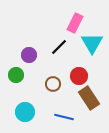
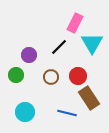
red circle: moved 1 px left
brown circle: moved 2 px left, 7 px up
blue line: moved 3 px right, 4 px up
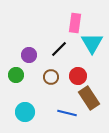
pink rectangle: rotated 18 degrees counterclockwise
black line: moved 2 px down
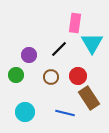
blue line: moved 2 px left
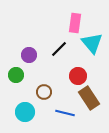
cyan triangle: rotated 10 degrees counterclockwise
brown circle: moved 7 px left, 15 px down
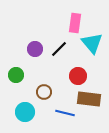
purple circle: moved 6 px right, 6 px up
brown rectangle: moved 1 px down; rotated 50 degrees counterclockwise
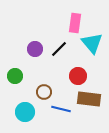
green circle: moved 1 px left, 1 px down
blue line: moved 4 px left, 4 px up
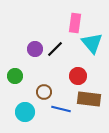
black line: moved 4 px left
